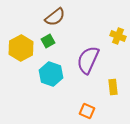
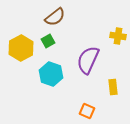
yellow cross: rotated 14 degrees counterclockwise
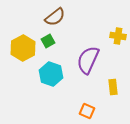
yellow hexagon: moved 2 px right
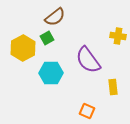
green square: moved 1 px left, 3 px up
purple semicircle: rotated 60 degrees counterclockwise
cyan hexagon: moved 1 px up; rotated 20 degrees counterclockwise
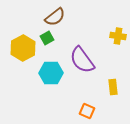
purple semicircle: moved 6 px left
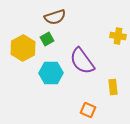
brown semicircle: rotated 20 degrees clockwise
green square: moved 1 px down
purple semicircle: moved 1 px down
orange square: moved 1 px right, 1 px up
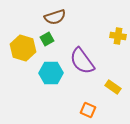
yellow hexagon: rotated 15 degrees counterclockwise
yellow rectangle: rotated 49 degrees counterclockwise
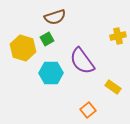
yellow cross: rotated 21 degrees counterclockwise
orange square: rotated 28 degrees clockwise
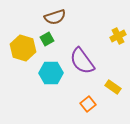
yellow cross: rotated 14 degrees counterclockwise
orange square: moved 6 px up
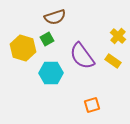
yellow cross: rotated 21 degrees counterclockwise
purple semicircle: moved 5 px up
yellow rectangle: moved 26 px up
orange square: moved 4 px right, 1 px down; rotated 21 degrees clockwise
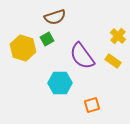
cyan hexagon: moved 9 px right, 10 px down
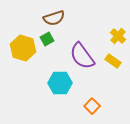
brown semicircle: moved 1 px left, 1 px down
orange square: moved 1 px down; rotated 28 degrees counterclockwise
